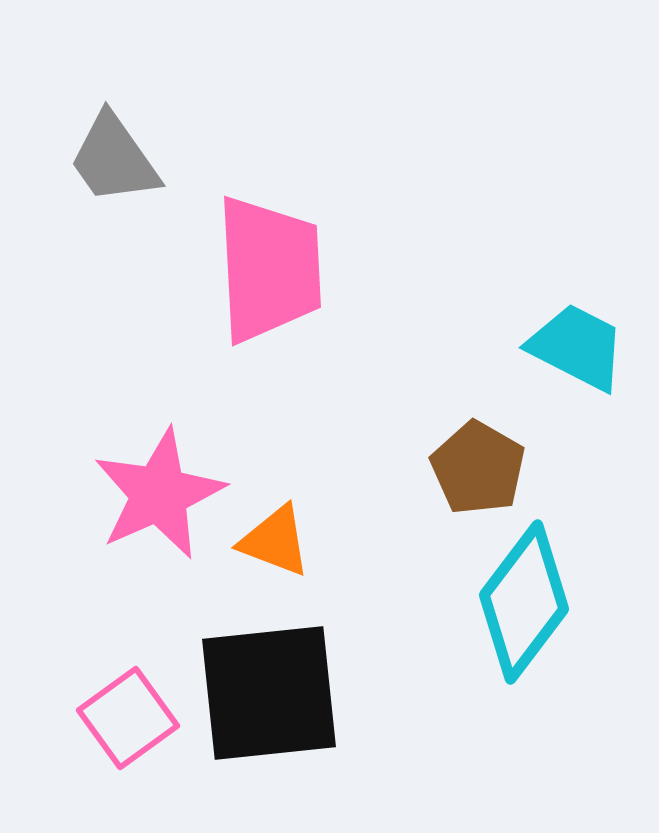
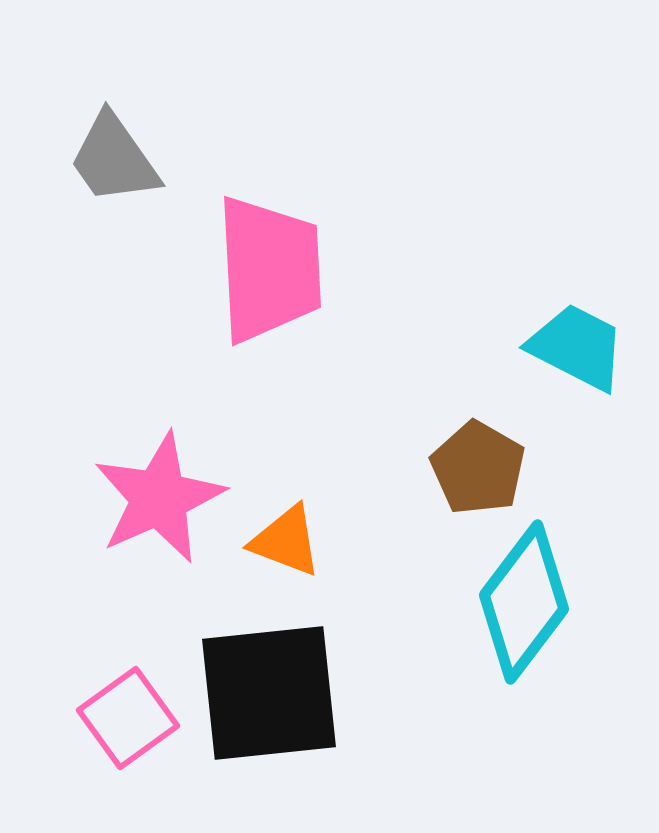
pink star: moved 4 px down
orange triangle: moved 11 px right
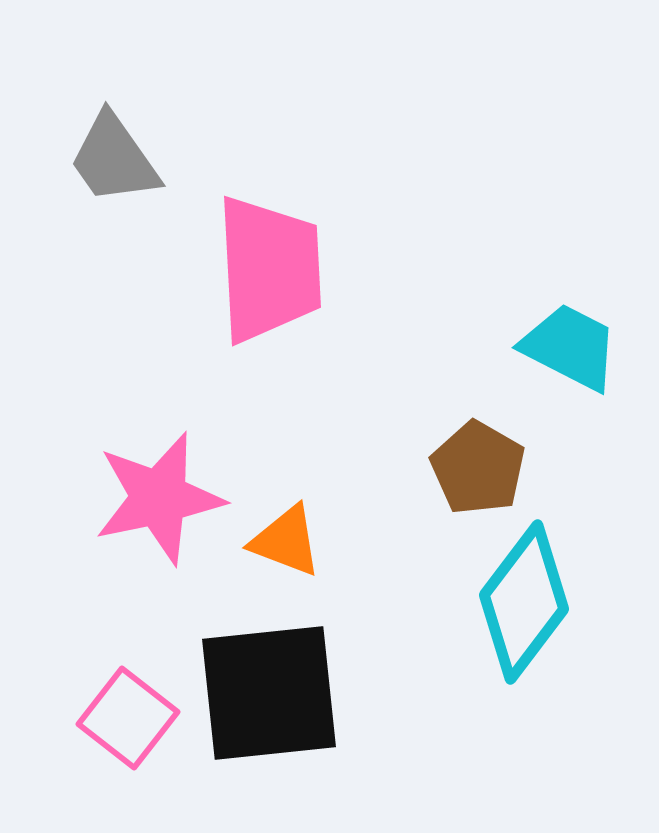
cyan trapezoid: moved 7 px left
pink star: rotated 12 degrees clockwise
pink square: rotated 16 degrees counterclockwise
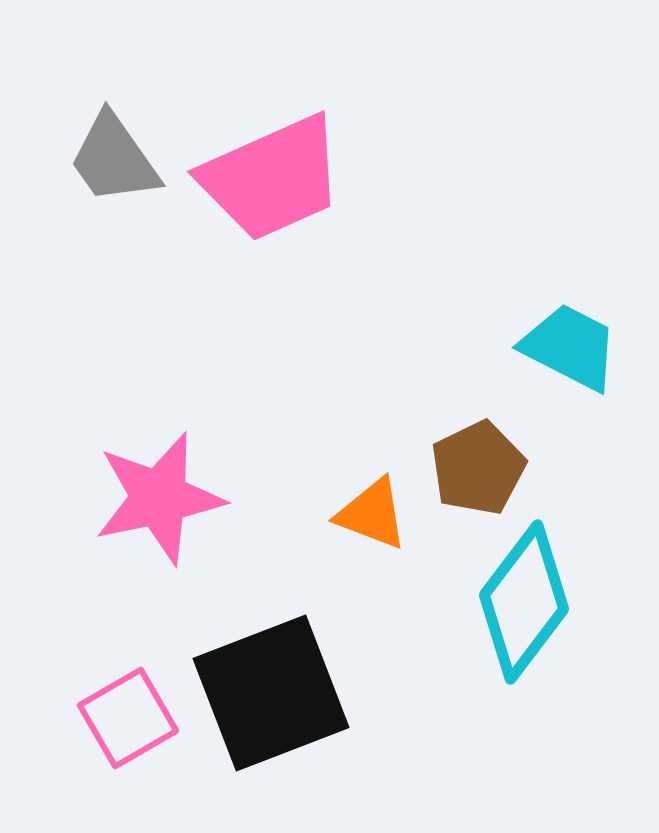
pink trapezoid: moved 3 px right, 91 px up; rotated 69 degrees clockwise
brown pentagon: rotated 16 degrees clockwise
orange triangle: moved 86 px right, 27 px up
black square: moved 2 px right; rotated 15 degrees counterclockwise
pink square: rotated 22 degrees clockwise
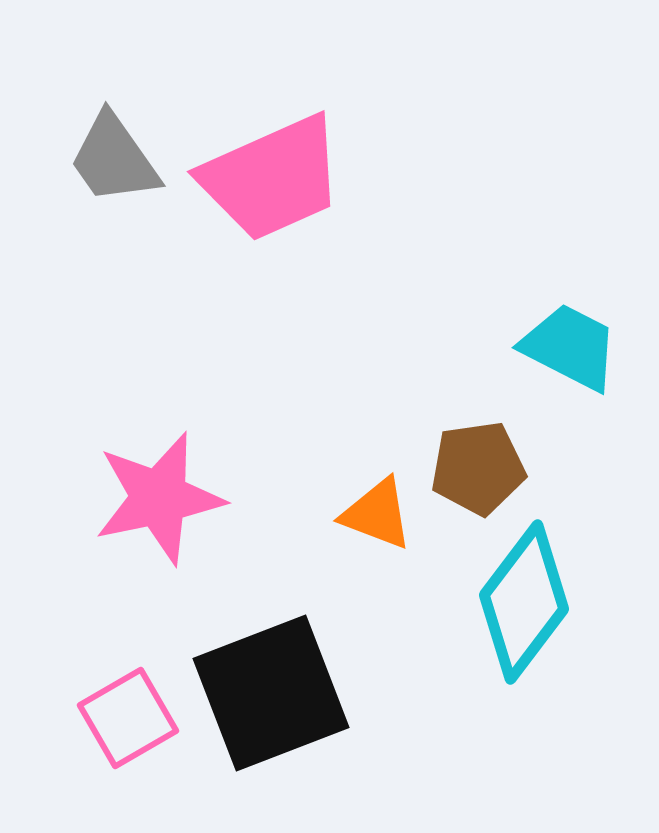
brown pentagon: rotated 18 degrees clockwise
orange triangle: moved 5 px right
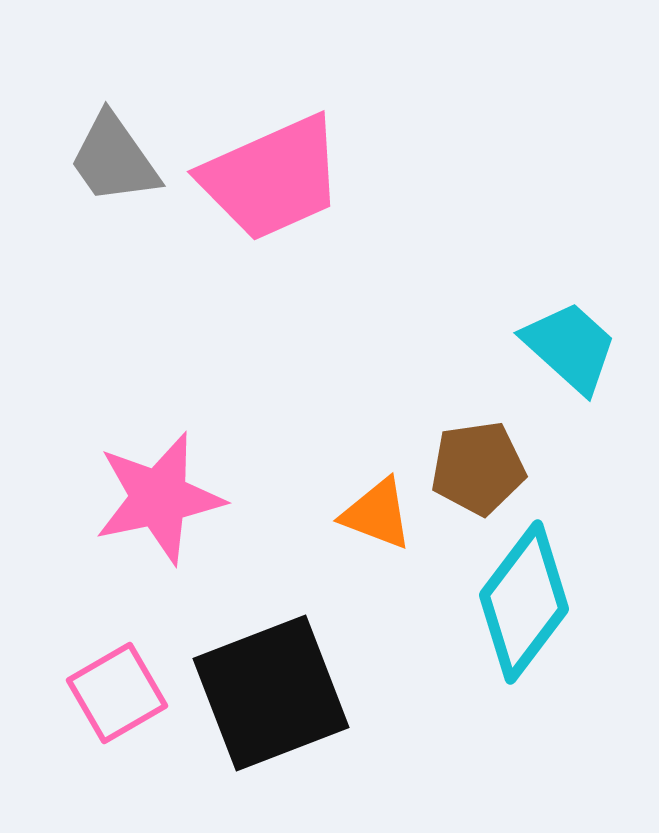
cyan trapezoid: rotated 15 degrees clockwise
pink square: moved 11 px left, 25 px up
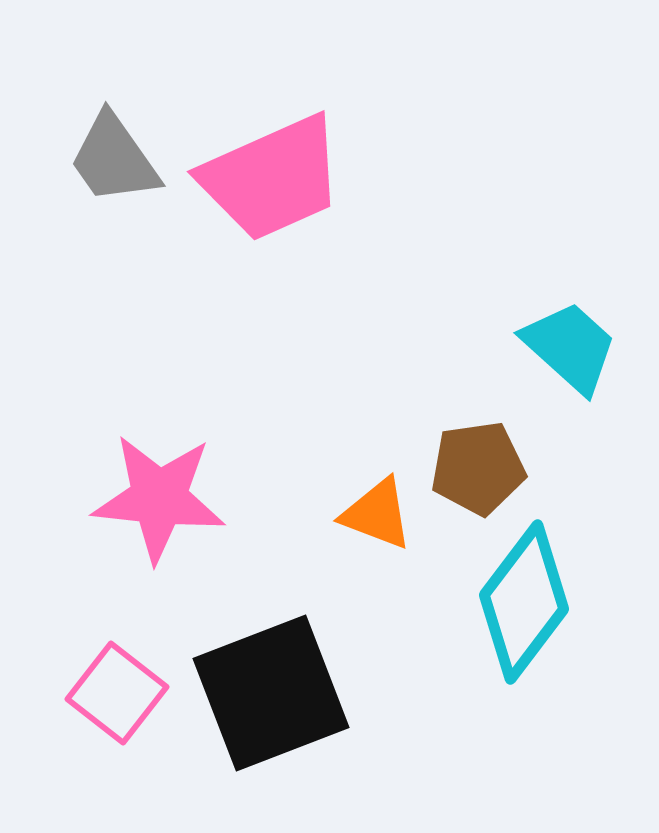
pink star: rotated 18 degrees clockwise
pink square: rotated 22 degrees counterclockwise
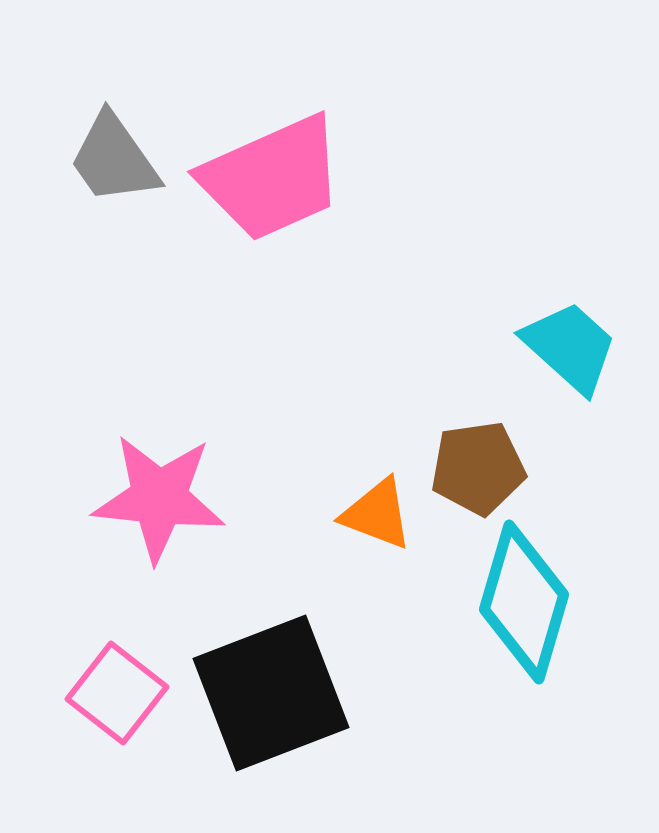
cyan diamond: rotated 21 degrees counterclockwise
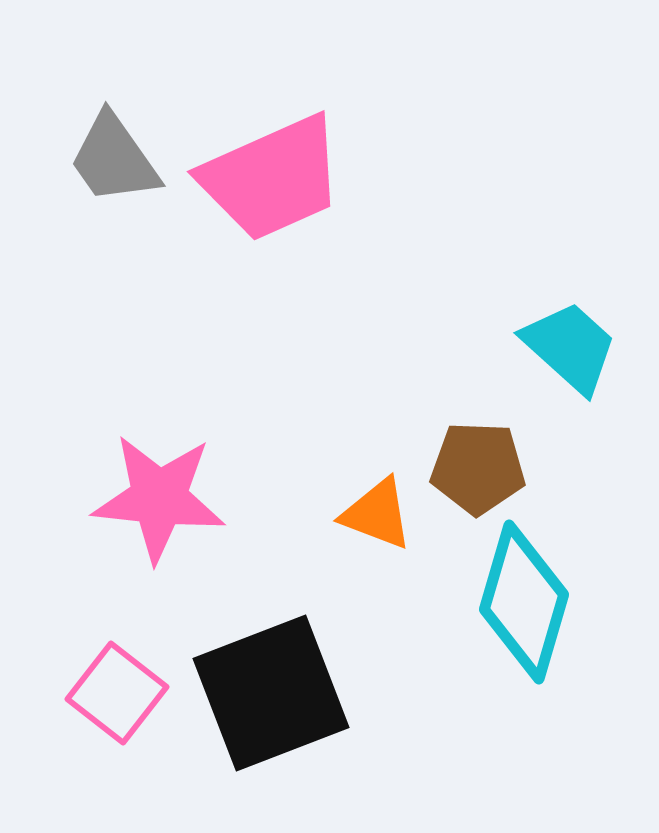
brown pentagon: rotated 10 degrees clockwise
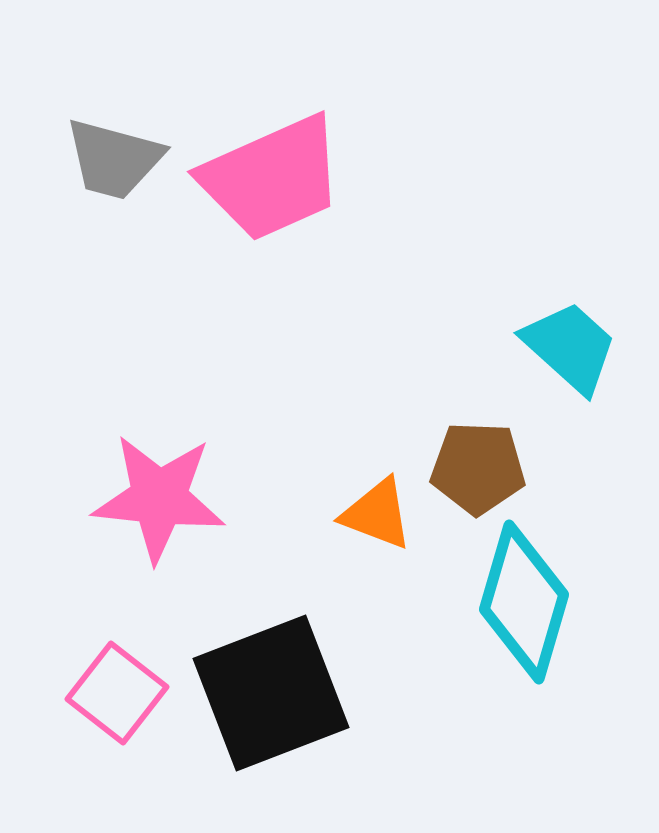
gray trapezoid: rotated 40 degrees counterclockwise
